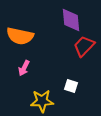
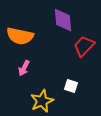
purple diamond: moved 8 px left
yellow star: rotated 20 degrees counterclockwise
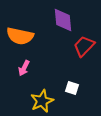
white square: moved 1 px right, 2 px down
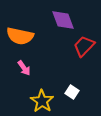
purple diamond: rotated 15 degrees counterclockwise
pink arrow: rotated 63 degrees counterclockwise
white square: moved 4 px down; rotated 16 degrees clockwise
yellow star: rotated 15 degrees counterclockwise
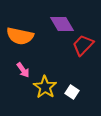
purple diamond: moved 1 px left, 4 px down; rotated 10 degrees counterclockwise
red trapezoid: moved 1 px left, 1 px up
pink arrow: moved 1 px left, 2 px down
yellow star: moved 3 px right, 14 px up
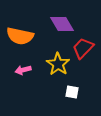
red trapezoid: moved 3 px down
pink arrow: rotated 112 degrees clockwise
yellow star: moved 13 px right, 23 px up
white square: rotated 24 degrees counterclockwise
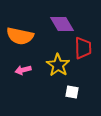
red trapezoid: rotated 135 degrees clockwise
yellow star: moved 1 px down
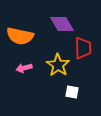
pink arrow: moved 1 px right, 2 px up
